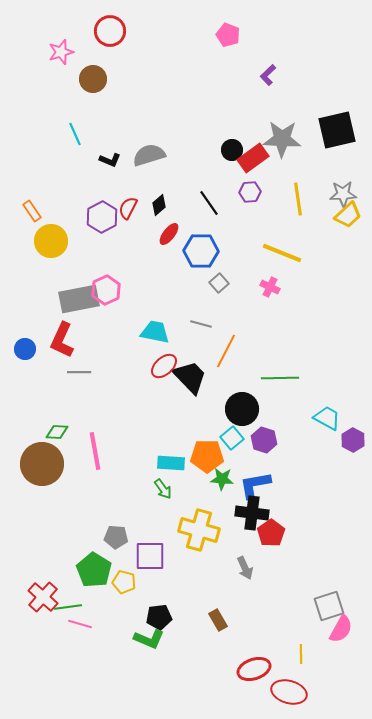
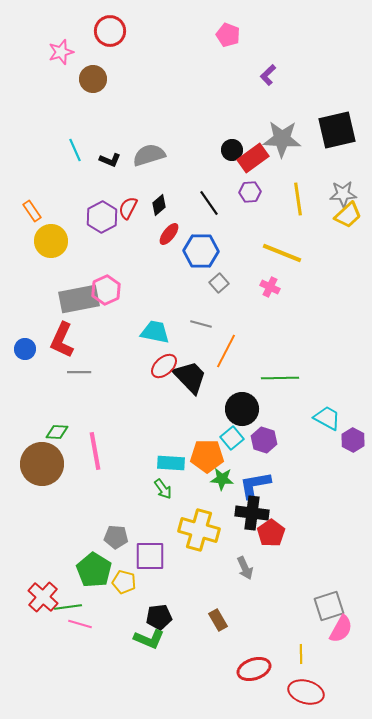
cyan line at (75, 134): moved 16 px down
red ellipse at (289, 692): moved 17 px right
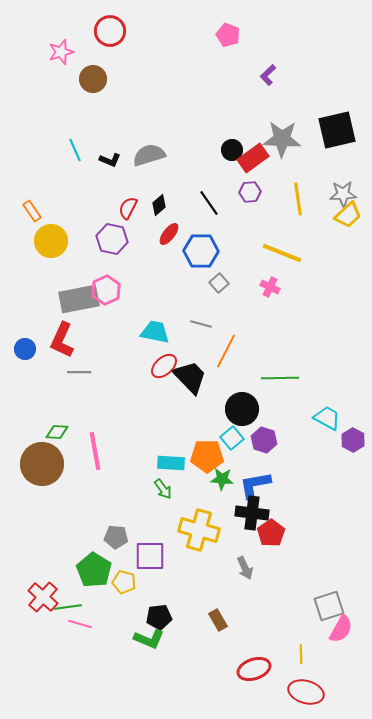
purple hexagon at (102, 217): moved 10 px right, 22 px down; rotated 20 degrees counterclockwise
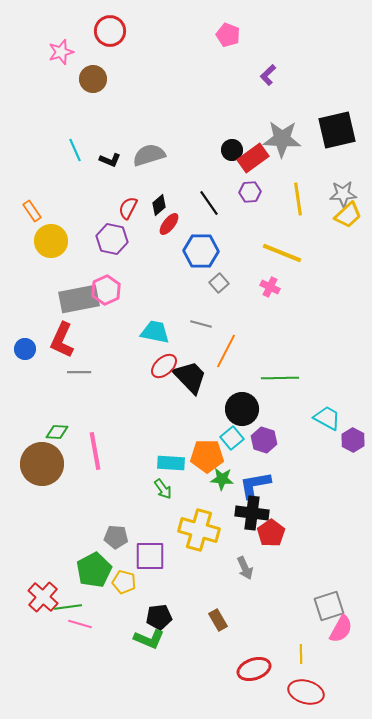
red ellipse at (169, 234): moved 10 px up
green pentagon at (94, 570): rotated 12 degrees clockwise
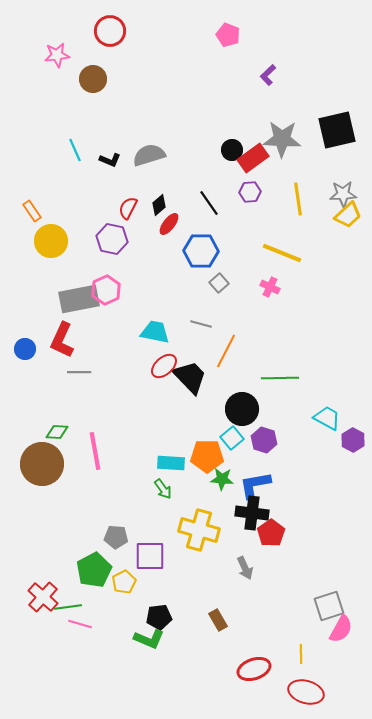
pink star at (61, 52): moved 4 px left, 3 px down; rotated 10 degrees clockwise
yellow pentagon at (124, 582): rotated 30 degrees clockwise
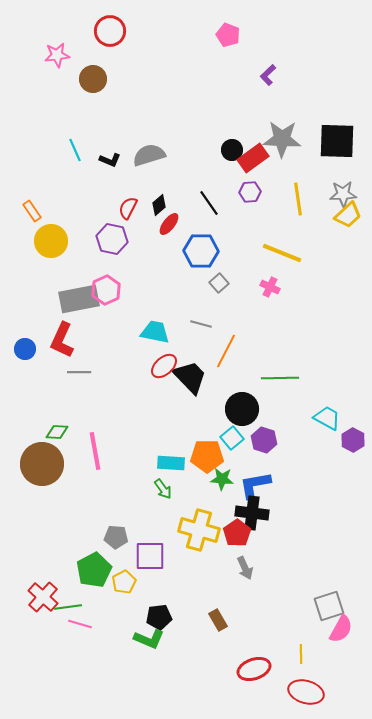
black square at (337, 130): moved 11 px down; rotated 15 degrees clockwise
red pentagon at (271, 533): moved 34 px left
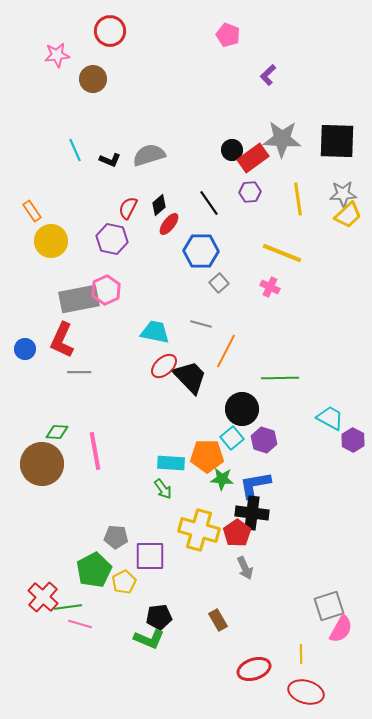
cyan trapezoid at (327, 418): moved 3 px right
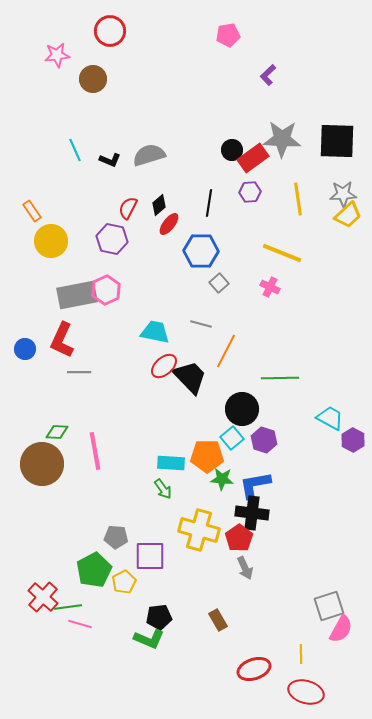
pink pentagon at (228, 35): rotated 30 degrees counterclockwise
black line at (209, 203): rotated 44 degrees clockwise
gray rectangle at (79, 299): moved 2 px left, 4 px up
red pentagon at (237, 533): moved 2 px right, 5 px down
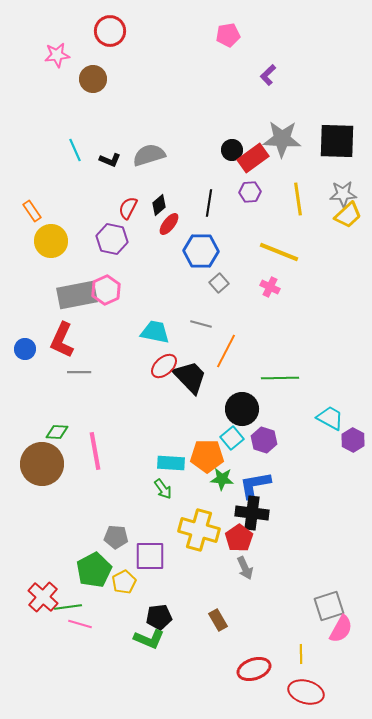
yellow line at (282, 253): moved 3 px left, 1 px up
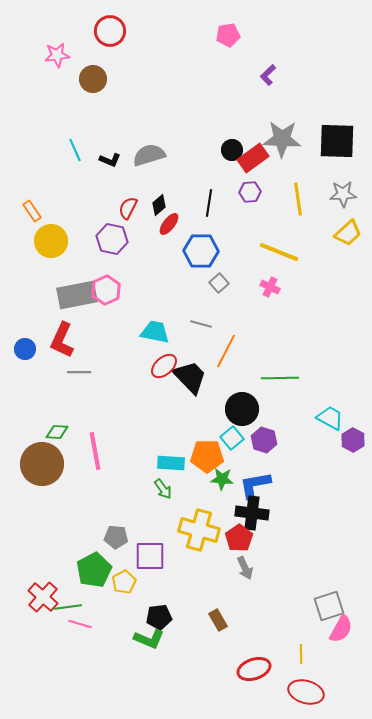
yellow trapezoid at (348, 215): moved 18 px down
